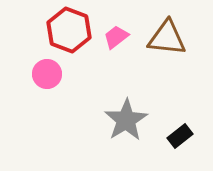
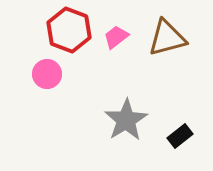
brown triangle: rotated 21 degrees counterclockwise
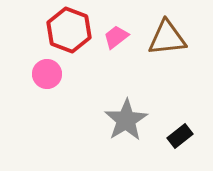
brown triangle: rotated 9 degrees clockwise
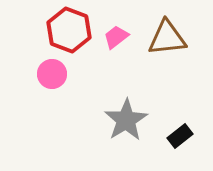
pink circle: moved 5 px right
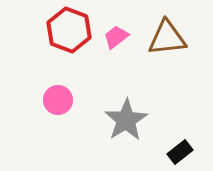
pink circle: moved 6 px right, 26 px down
black rectangle: moved 16 px down
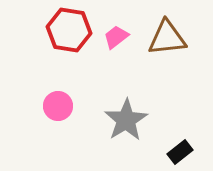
red hexagon: rotated 12 degrees counterclockwise
pink circle: moved 6 px down
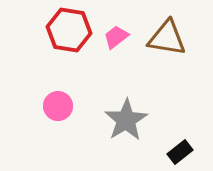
brown triangle: rotated 15 degrees clockwise
